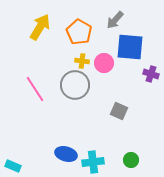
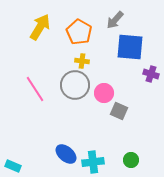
pink circle: moved 30 px down
blue ellipse: rotated 25 degrees clockwise
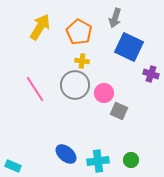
gray arrow: moved 2 px up; rotated 24 degrees counterclockwise
blue square: moved 1 px left; rotated 20 degrees clockwise
cyan cross: moved 5 px right, 1 px up
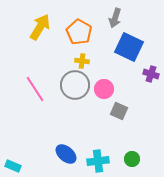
pink circle: moved 4 px up
green circle: moved 1 px right, 1 px up
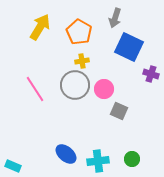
yellow cross: rotated 16 degrees counterclockwise
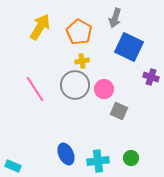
purple cross: moved 3 px down
blue ellipse: rotated 25 degrees clockwise
green circle: moved 1 px left, 1 px up
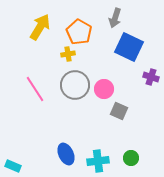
yellow cross: moved 14 px left, 7 px up
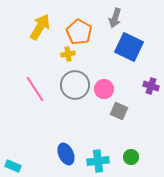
purple cross: moved 9 px down
green circle: moved 1 px up
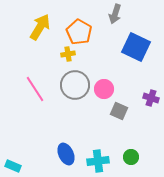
gray arrow: moved 4 px up
blue square: moved 7 px right
purple cross: moved 12 px down
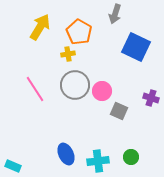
pink circle: moved 2 px left, 2 px down
